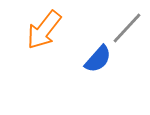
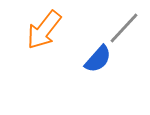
gray line: moved 3 px left
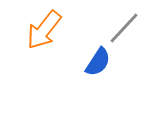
blue semicircle: moved 3 px down; rotated 8 degrees counterclockwise
